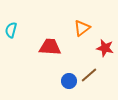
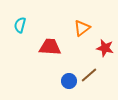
cyan semicircle: moved 9 px right, 5 px up
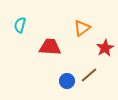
red star: rotated 30 degrees clockwise
blue circle: moved 2 px left
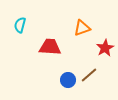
orange triangle: rotated 18 degrees clockwise
blue circle: moved 1 px right, 1 px up
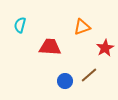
orange triangle: moved 1 px up
blue circle: moved 3 px left, 1 px down
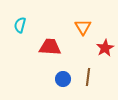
orange triangle: moved 1 px right; rotated 42 degrees counterclockwise
brown line: moved 1 px left, 2 px down; rotated 42 degrees counterclockwise
blue circle: moved 2 px left, 2 px up
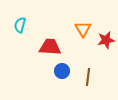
orange triangle: moved 2 px down
red star: moved 1 px right, 8 px up; rotated 18 degrees clockwise
blue circle: moved 1 px left, 8 px up
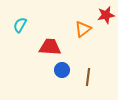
cyan semicircle: rotated 14 degrees clockwise
orange triangle: rotated 24 degrees clockwise
red star: moved 25 px up
blue circle: moved 1 px up
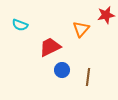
cyan semicircle: rotated 98 degrees counterclockwise
orange triangle: moved 2 px left; rotated 12 degrees counterclockwise
red trapezoid: rotated 30 degrees counterclockwise
